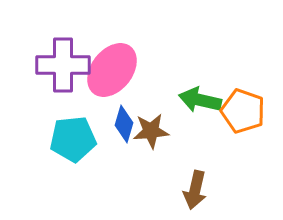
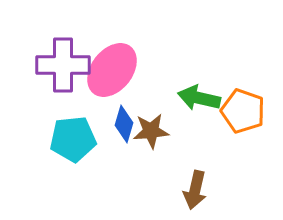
green arrow: moved 1 px left, 2 px up
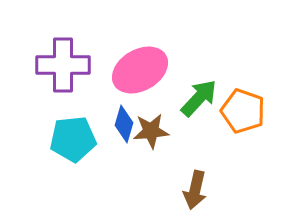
pink ellipse: moved 28 px right; rotated 22 degrees clockwise
green arrow: rotated 120 degrees clockwise
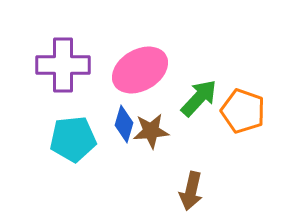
brown arrow: moved 4 px left, 1 px down
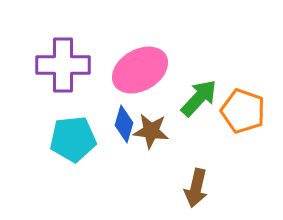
brown star: rotated 12 degrees clockwise
brown arrow: moved 5 px right, 3 px up
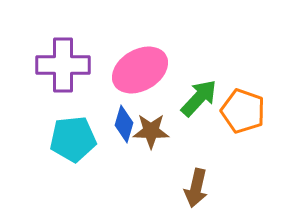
brown star: rotated 6 degrees counterclockwise
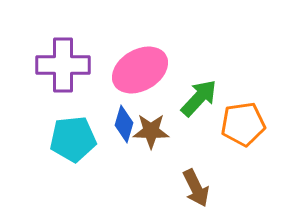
orange pentagon: moved 13 px down; rotated 27 degrees counterclockwise
brown arrow: rotated 39 degrees counterclockwise
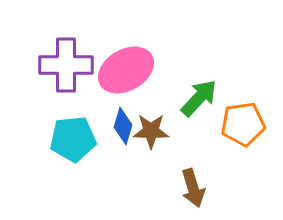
purple cross: moved 3 px right
pink ellipse: moved 14 px left
blue diamond: moved 1 px left, 2 px down
brown arrow: moved 3 px left; rotated 9 degrees clockwise
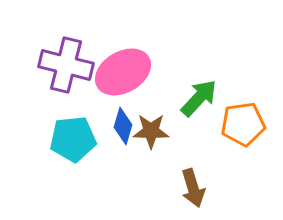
purple cross: rotated 14 degrees clockwise
pink ellipse: moved 3 px left, 2 px down
